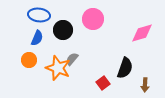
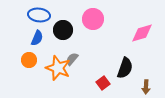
brown arrow: moved 1 px right, 2 px down
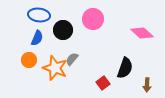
pink diamond: rotated 60 degrees clockwise
orange star: moved 3 px left
brown arrow: moved 1 px right, 2 px up
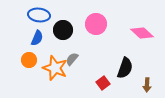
pink circle: moved 3 px right, 5 px down
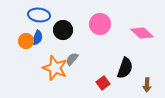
pink circle: moved 4 px right
orange circle: moved 3 px left, 19 px up
